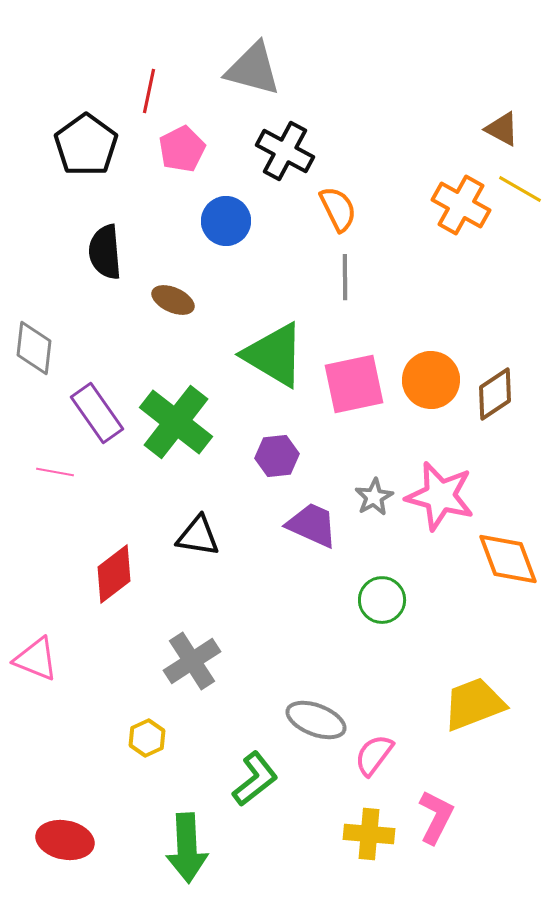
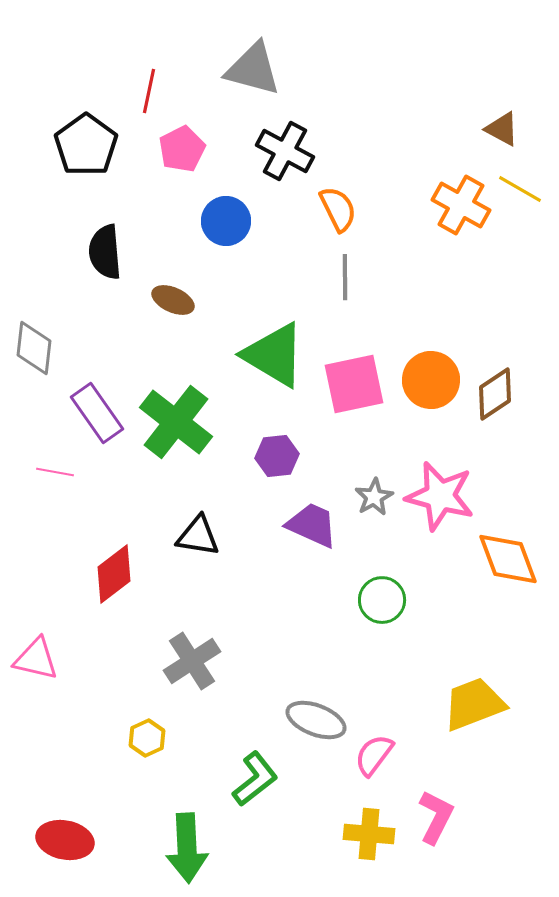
pink triangle: rotated 9 degrees counterclockwise
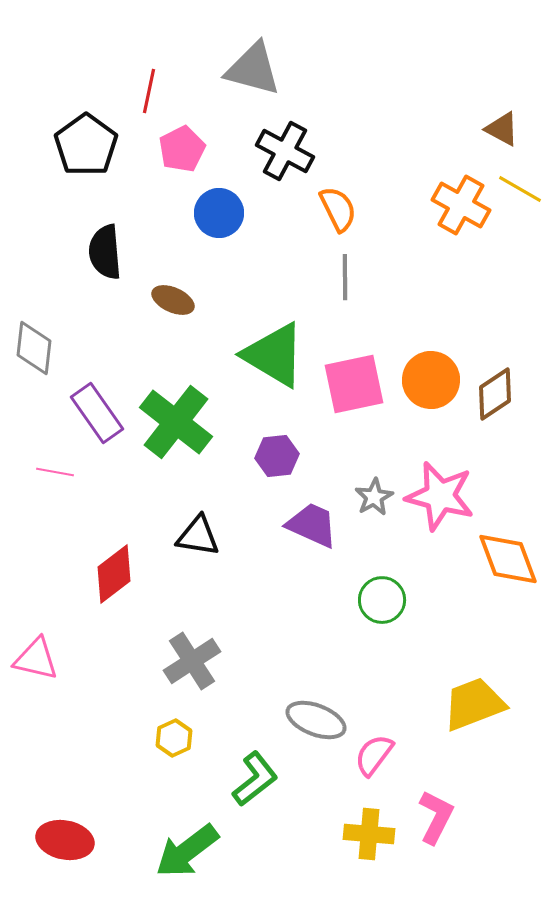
blue circle: moved 7 px left, 8 px up
yellow hexagon: moved 27 px right
green arrow: moved 3 px down; rotated 56 degrees clockwise
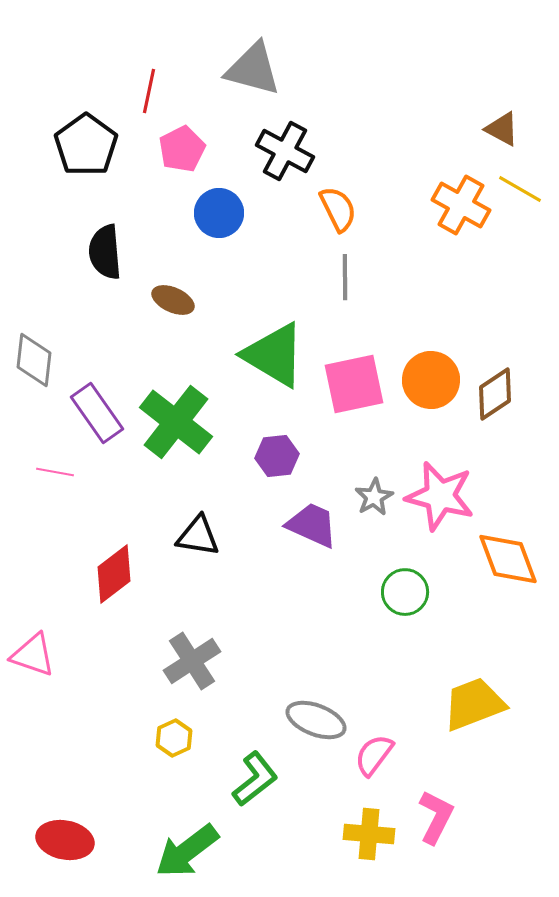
gray diamond: moved 12 px down
green circle: moved 23 px right, 8 px up
pink triangle: moved 3 px left, 4 px up; rotated 6 degrees clockwise
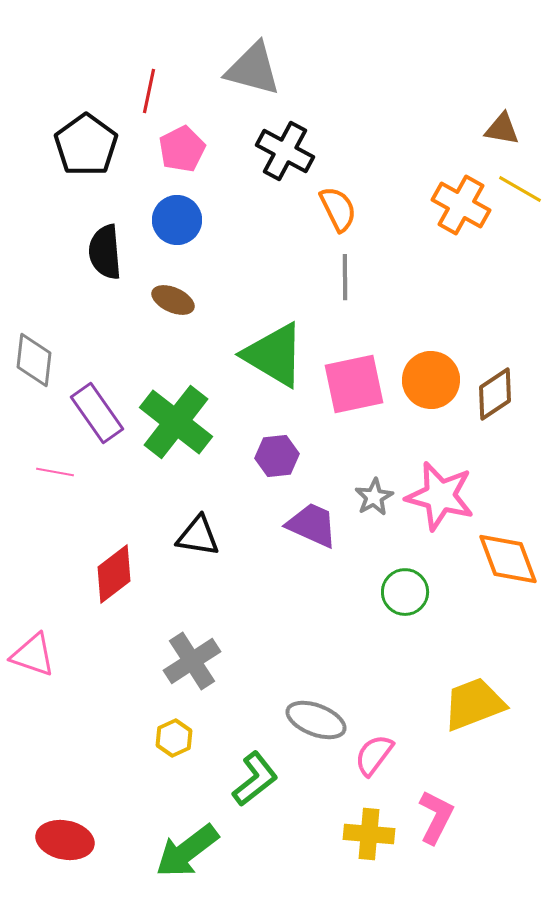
brown triangle: rotated 18 degrees counterclockwise
blue circle: moved 42 px left, 7 px down
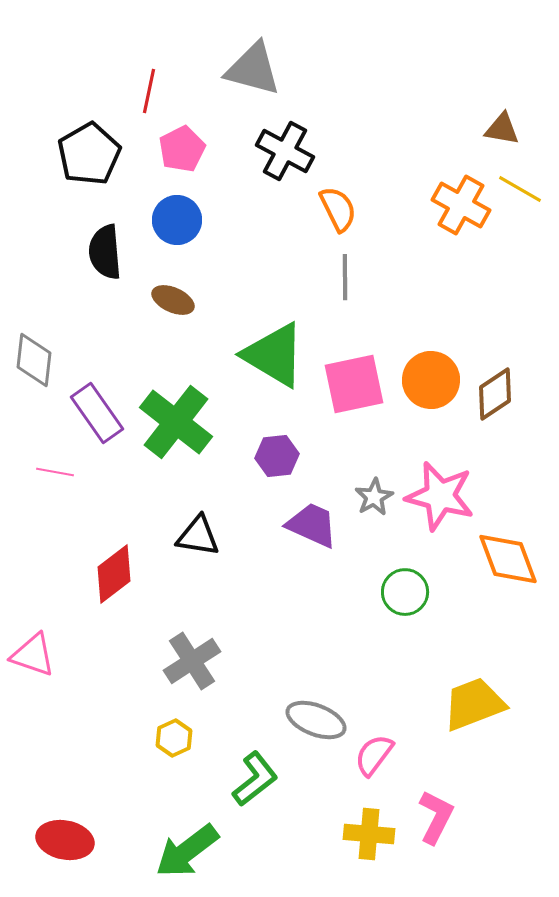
black pentagon: moved 3 px right, 9 px down; rotated 6 degrees clockwise
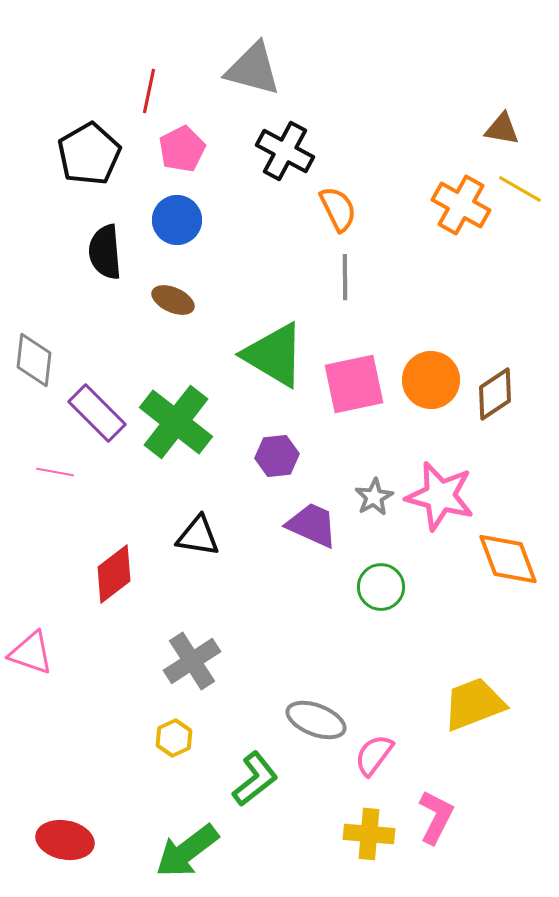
purple rectangle: rotated 10 degrees counterclockwise
green circle: moved 24 px left, 5 px up
pink triangle: moved 2 px left, 2 px up
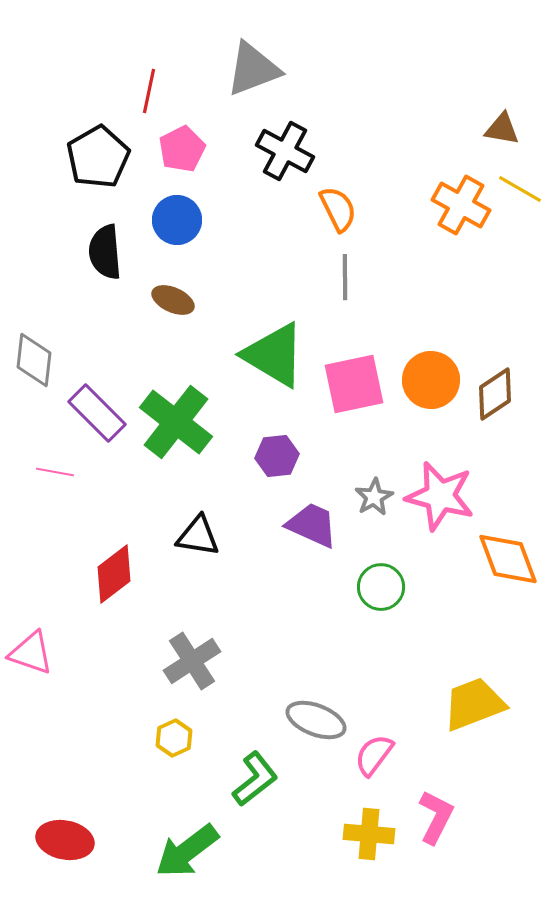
gray triangle: rotated 36 degrees counterclockwise
black pentagon: moved 9 px right, 3 px down
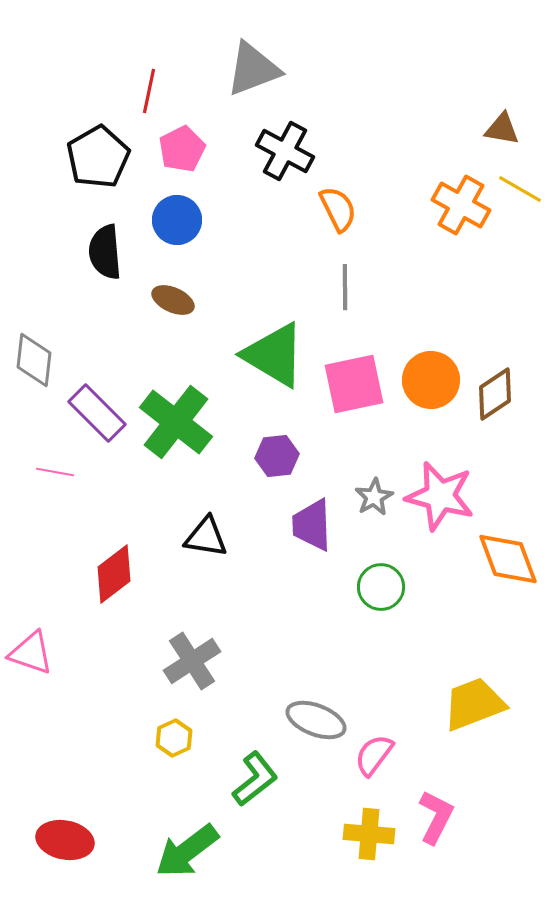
gray line: moved 10 px down
purple trapezoid: rotated 116 degrees counterclockwise
black triangle: moved 8 px right, 1 px down
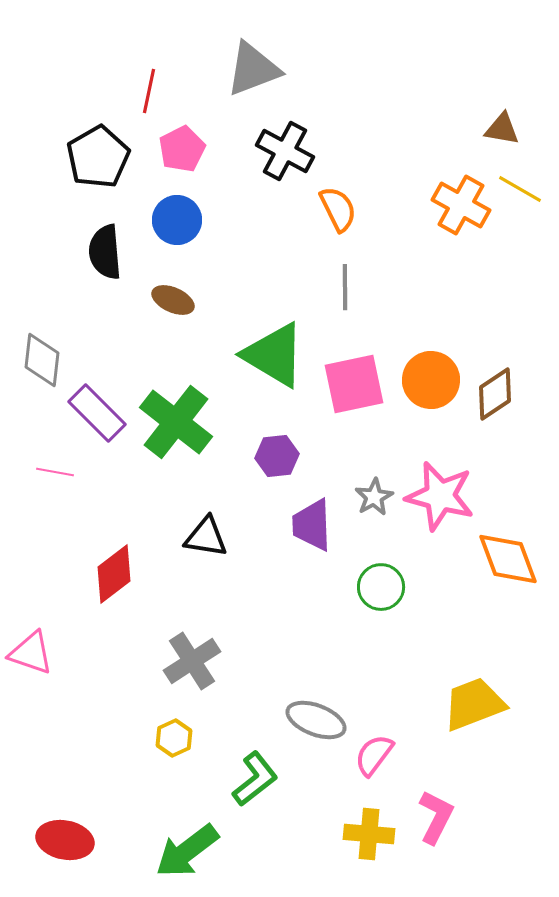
gray diamond: moved 8 px right
